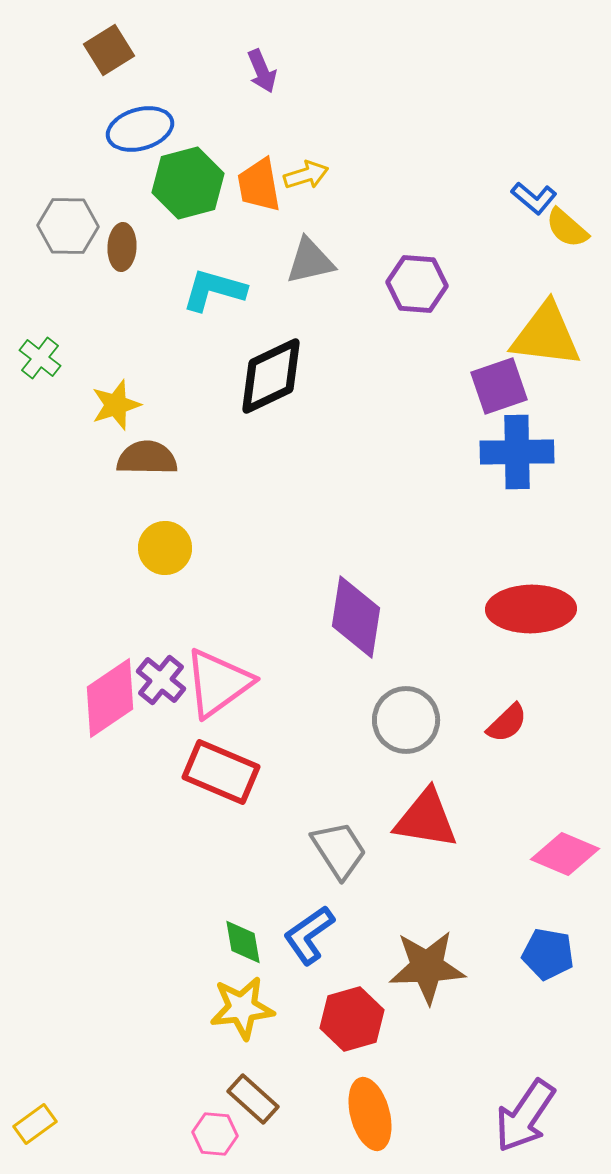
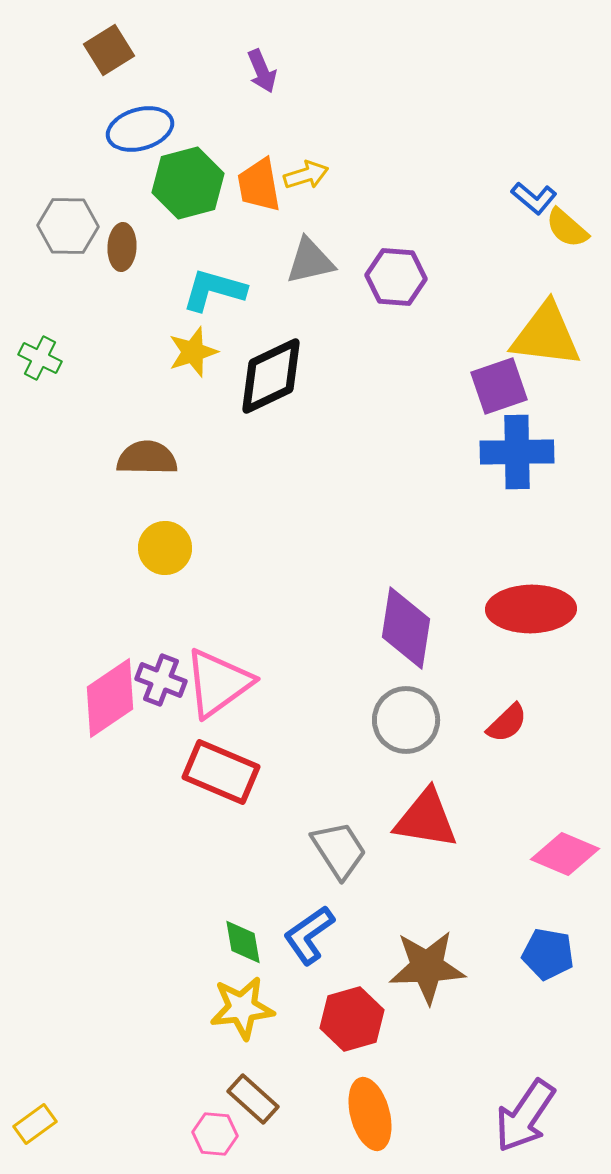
purple hexagon at (417, 284): moved 21 px left, 7 px up
green cross at (40, 358): rotated 12 degrees counterclockwise
yellow star at (116, 405): moved 77 px right, 53 px up
purple diamond at (356, 617): moved 50 px right, 11 px down
purple cross at (161, 680): rotated 18 degrees counterclockwise
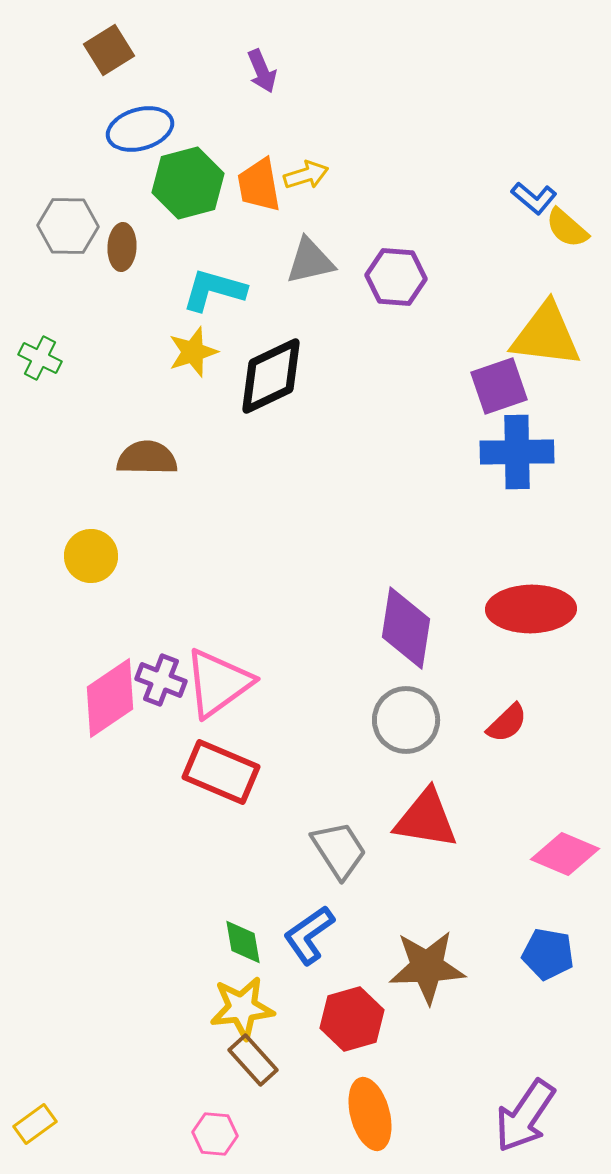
yellow circle at (165, 548): moved 74 px left, 8 px down
brown rectangle at (253, 1099): moved 39 px up; rotated 6 degrees clockwise
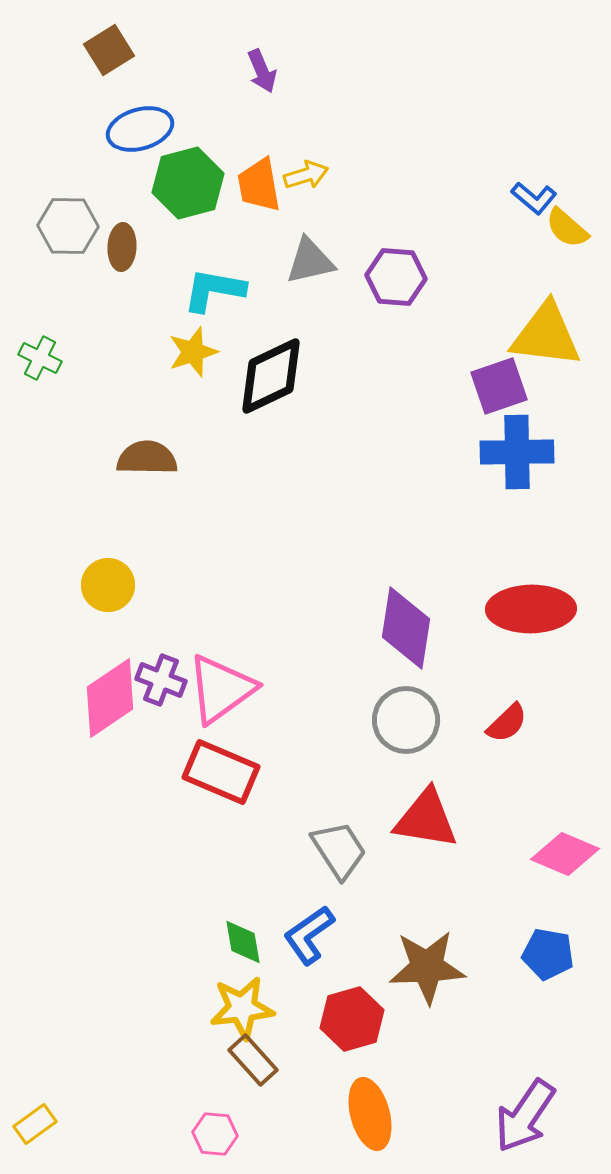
cyan L-shape at (214, 290): rotated 6 degrees counterclockwise
yellow circle at (91, 556): moved 17 px right, 29 px down
pink triangle at (218, 683): moved 3 px right, 6 px down
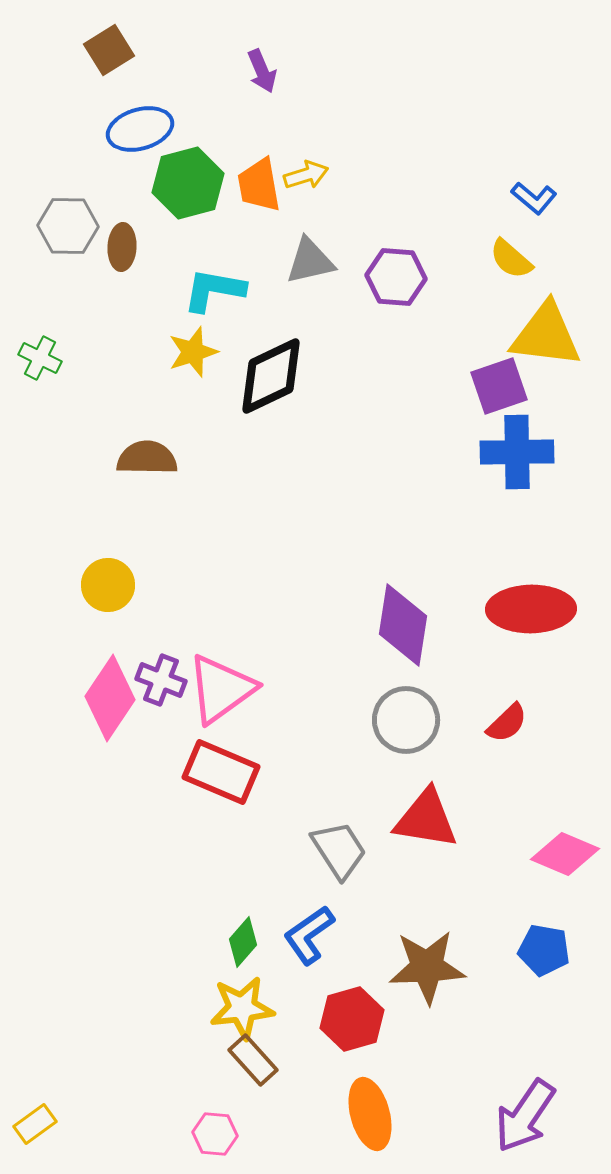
yellow semicircle at (567, 228): moved 56 px left, 31 px down
purple diamond at (406, 628): moved 3 px left, 3 px up
pink diamond at (110, 698): rotated 22 degrees counterclockwise
green diamond at (243, 942): rotated 51 degrees clockwise
blue pentagon at (548, 954): moved 4 px left, 4 px up
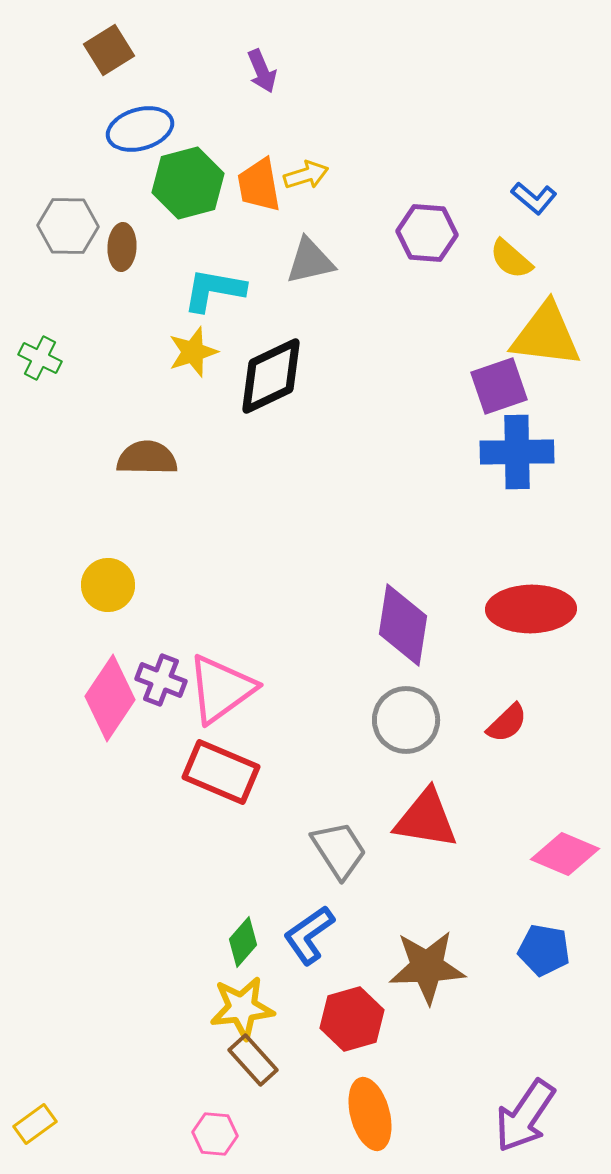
purple hexagon at (396, 277): moved 31 px right, 44 px up
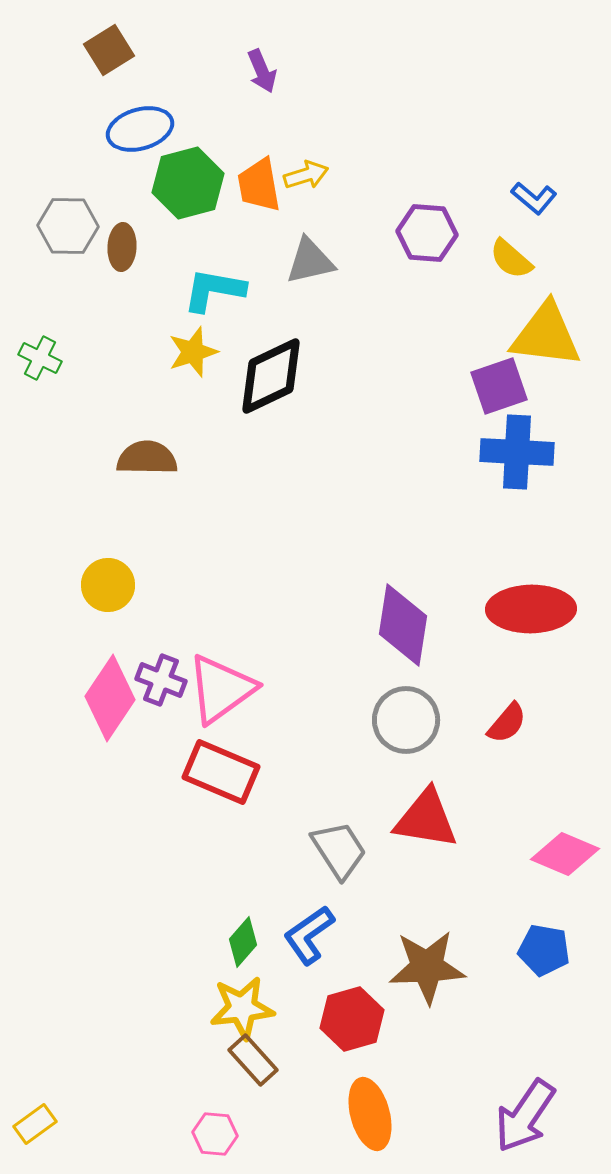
blue cross at (517, 452): rotated 4 degrees clockwise
red semicircle at (507, 723): rotated 6 degrees counterclockwise
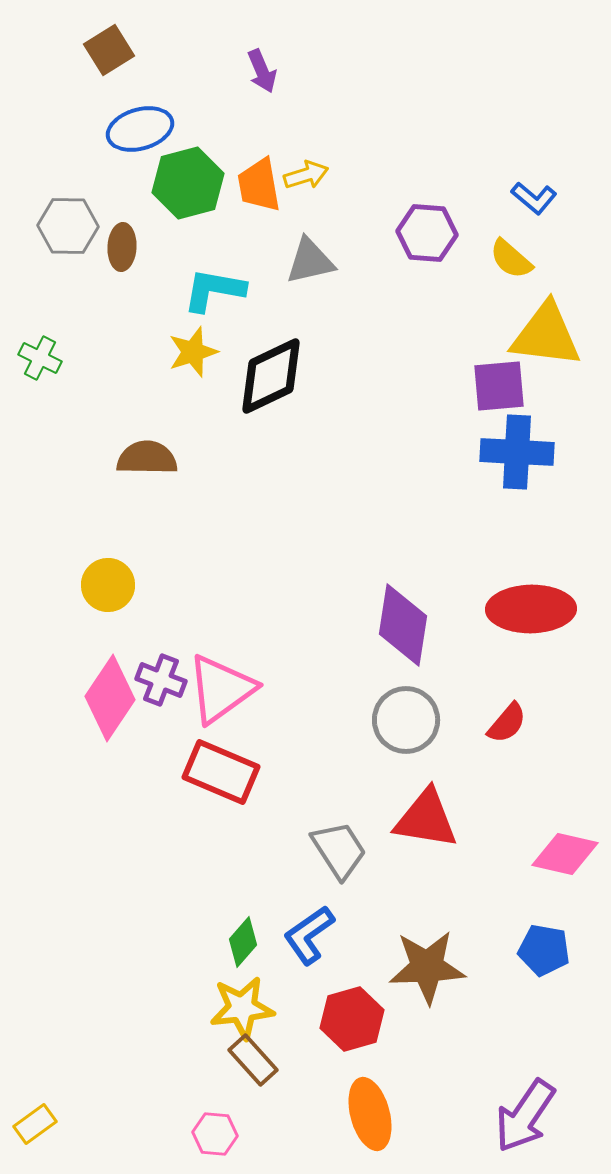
purple square at (499, 386): rotated 14 degrees clockwise
pink diamond at (565, 854): rotated 10 degrees counterclockwise
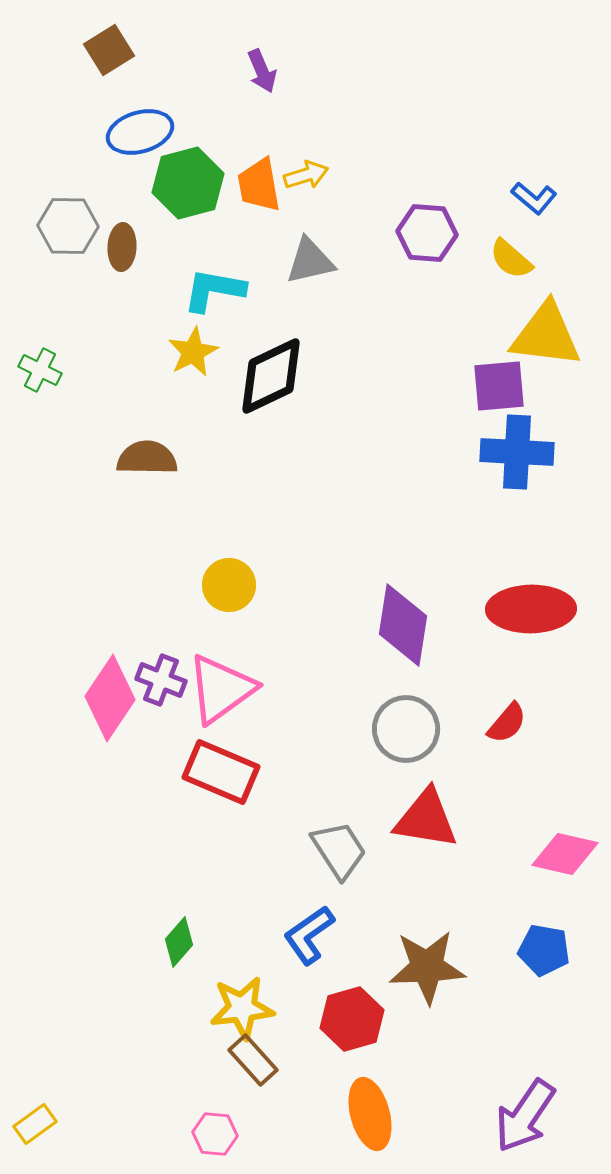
blue ellipse at (140, 129): moved 3 px down
yellow star at (193, 352): rotated 9 degrees counterclockwise
green cross at (40, 358): moved 12 px down
yellow circle at (108, 585): moved 121 px right
gray circle at (406, 720): moved 9 px down
green diamond at (243, 942): moved 64 px left
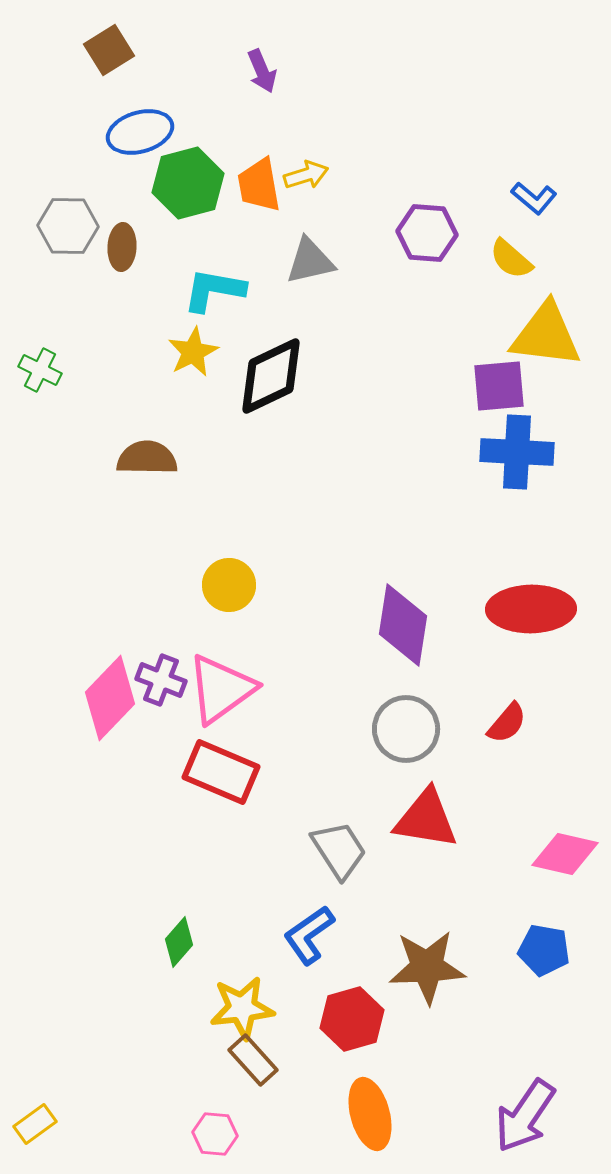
pink diamond at (110, 698): rotated 10 degrees clockwise
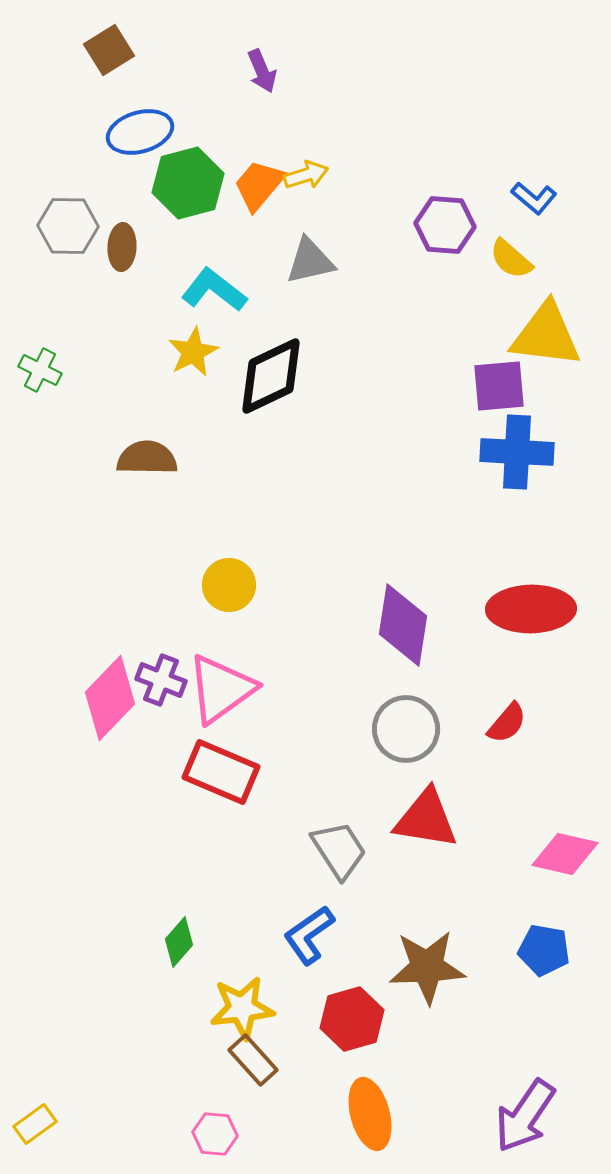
orange trapezoid at (259, 185): rotated 50 degrees clockwise
purple hexagon at (427, 233): moved 18 px right, 8 px up
cyan L-shape at (214, 290): rotated 28 degrees clockwise
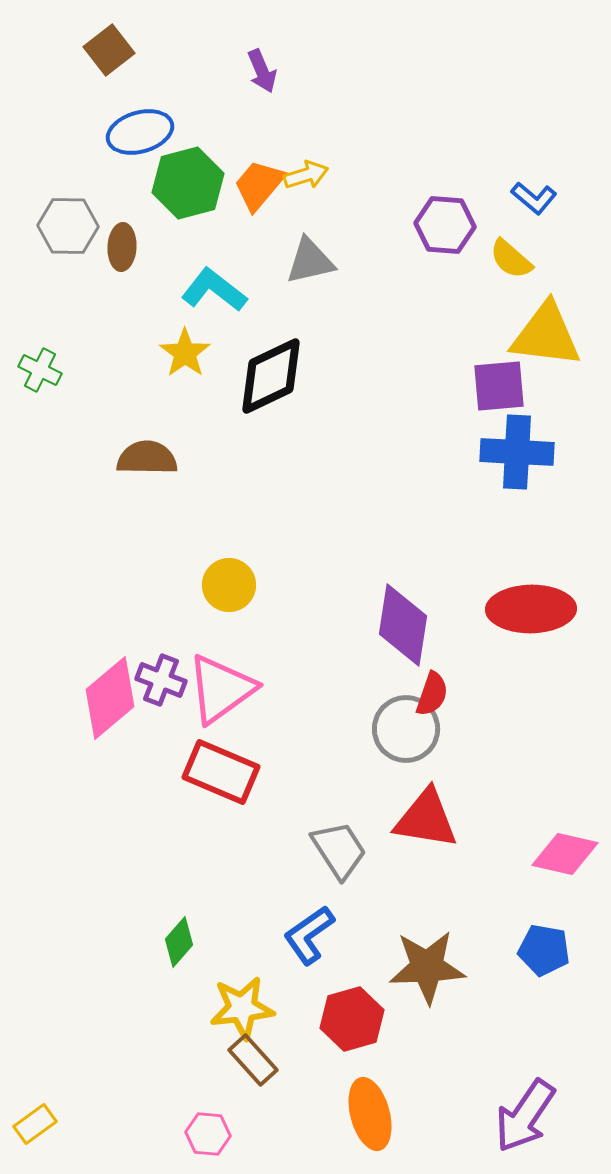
brown square at (109, 50): rotated 6 degrees counterclockwise
yellow star at (193, 352): moved 8 px left, 1 px down; rotated 9 degrees counterclockwise
pink diamond at (110, 698): rotated 6 degrees clockwise
red semicircle at (507, 723): moved 75 px left, 29 px up; rotated 21 degrees counterclockwise
pink hexagon at (215, 1134): moved 7 px left
